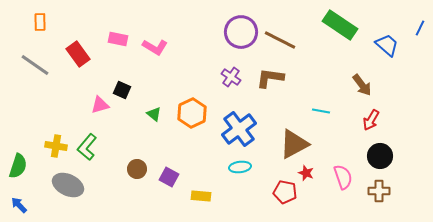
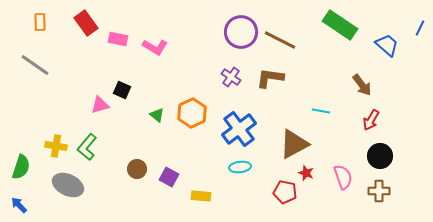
red rectangle: moved 8 px right, 31 px up
green triangle: moved 3 px right, 1 px down
green semicircle: moved 3 px right, 1 px down
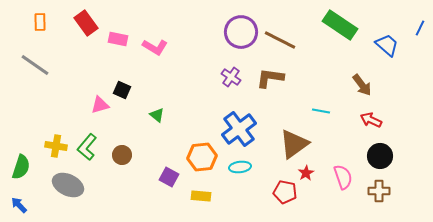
orange hexagon: moved 10 px right, 44 px down; rotated 20 degrees clockwise
red arrow: rotated 85 degrees clockwise
brown triangle: rotated 8 degrees counterclockwise
brown circle: moved 15 px left, 14 px up
red star: rotated 21 degrees clockwise
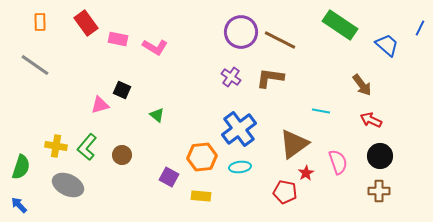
pink semicircle: moved 5 px left, 15 px up
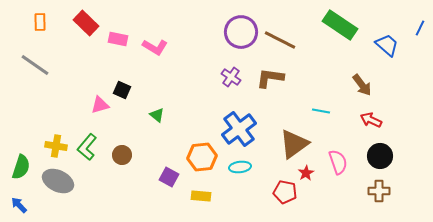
red rectangle: rotated 10 degrees counterclockwise
gray ellipse: moved 10 px left, 4 px up
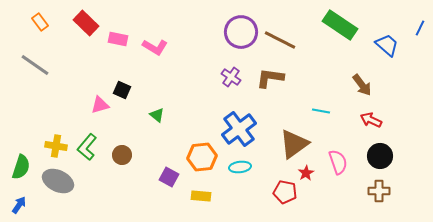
orange rectangle: rotated 36 degrees counterclockwise
blue arrow: rotated 78 degrees clockwise
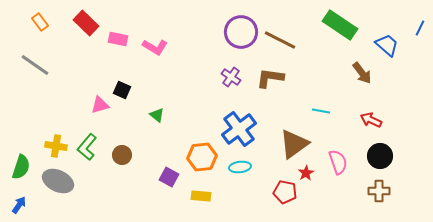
brown arrow: moved 12 px up
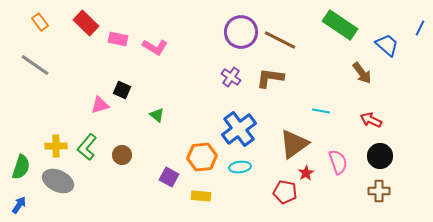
yellow cross: rotated 10 degrees counterclockwise
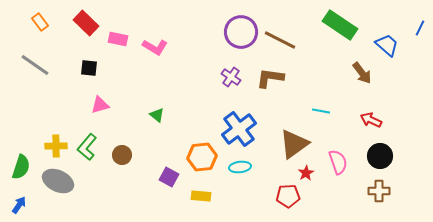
black square: moved 33 px left, 22 px up; rotated 18 degrees counterclockwise
red pentagon: moved 3 px right, 4 px down; rotated 15 degrees counterclockwise
